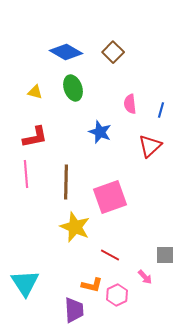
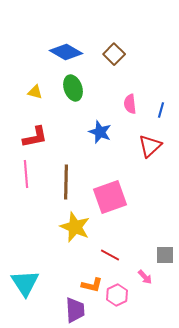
brown square: moved 1 px right, 2 px down
purple trapezoid: moved 1 px right
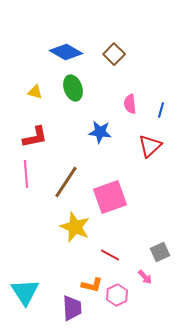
blue star: rotated 15 degrees counterclockwise
brown line: rotated 32 degrees clockwise
gray square: moved 5 px left, 3 px up; rotated 24 degrees counterclockwise
cyan triangle: moved 9 px down
purple trapezoid: moved 3 px left, 2 px up
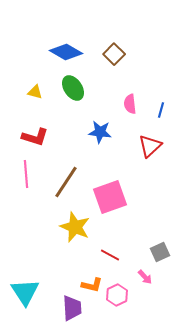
green ellipse: rotated 15 degrees counterclockwise
red L-shape: rotated 28 degrees clockwise
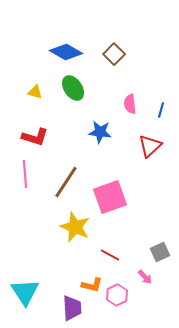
pink line: moved 1 px left
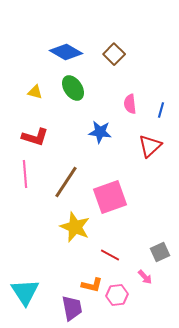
pink hexagon: rotated 20 degrees clockwise
purple trapezoid: rotated 8 degrees counterclockwise
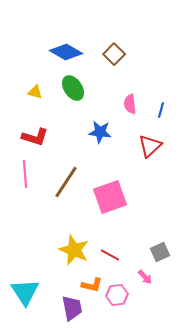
yellow star: moved 1 px left, 23 px down
